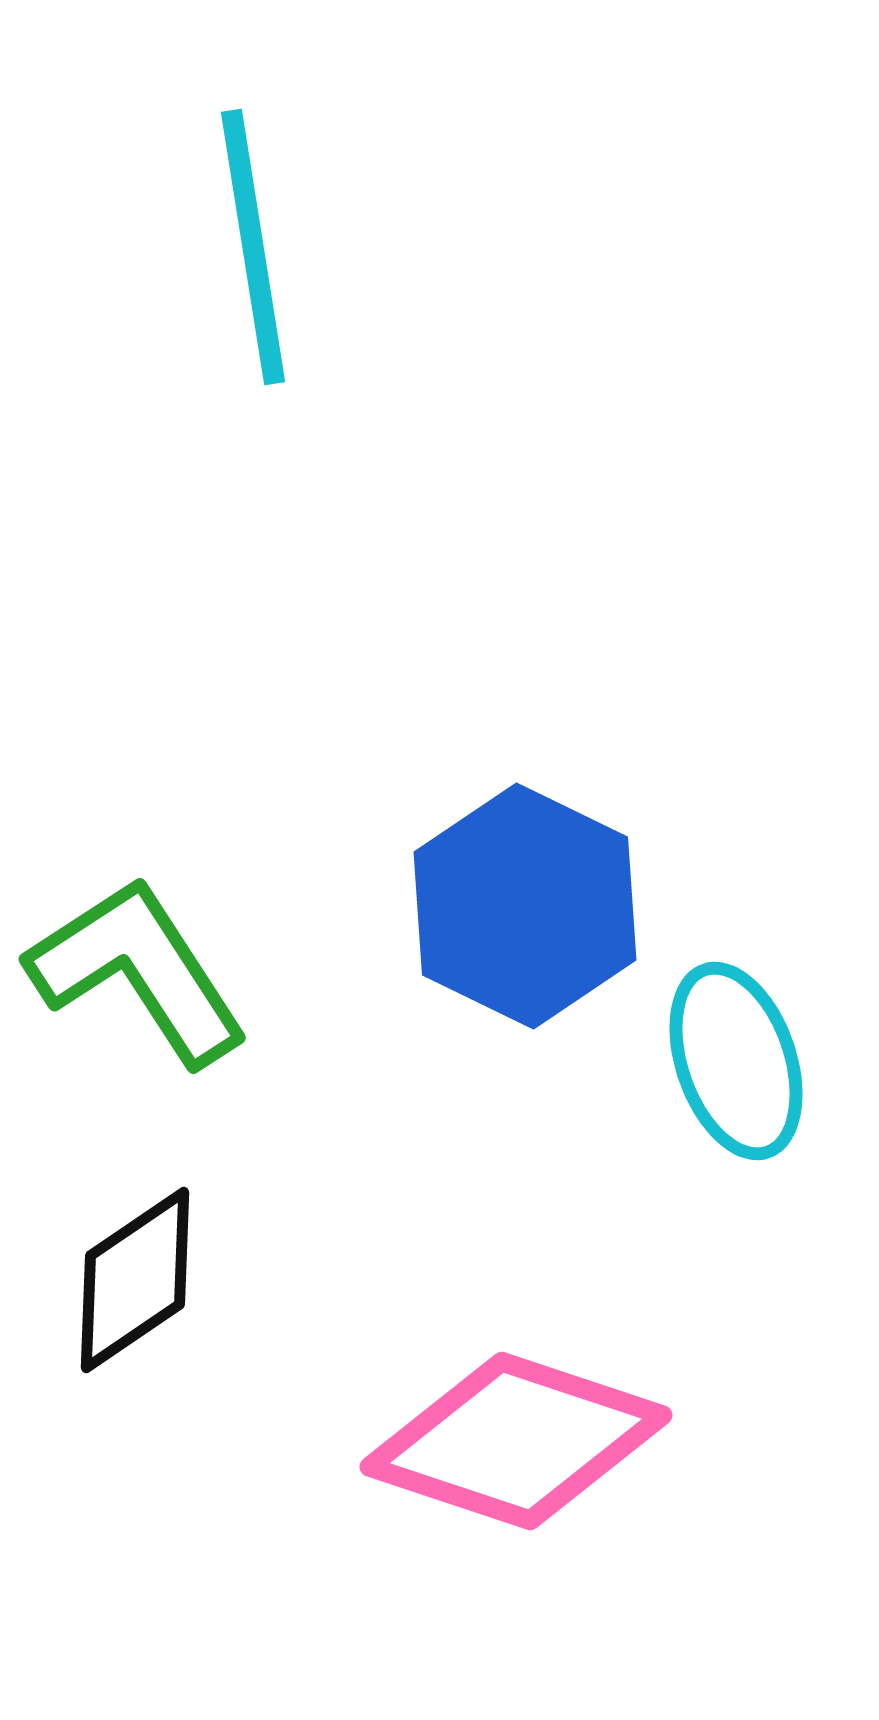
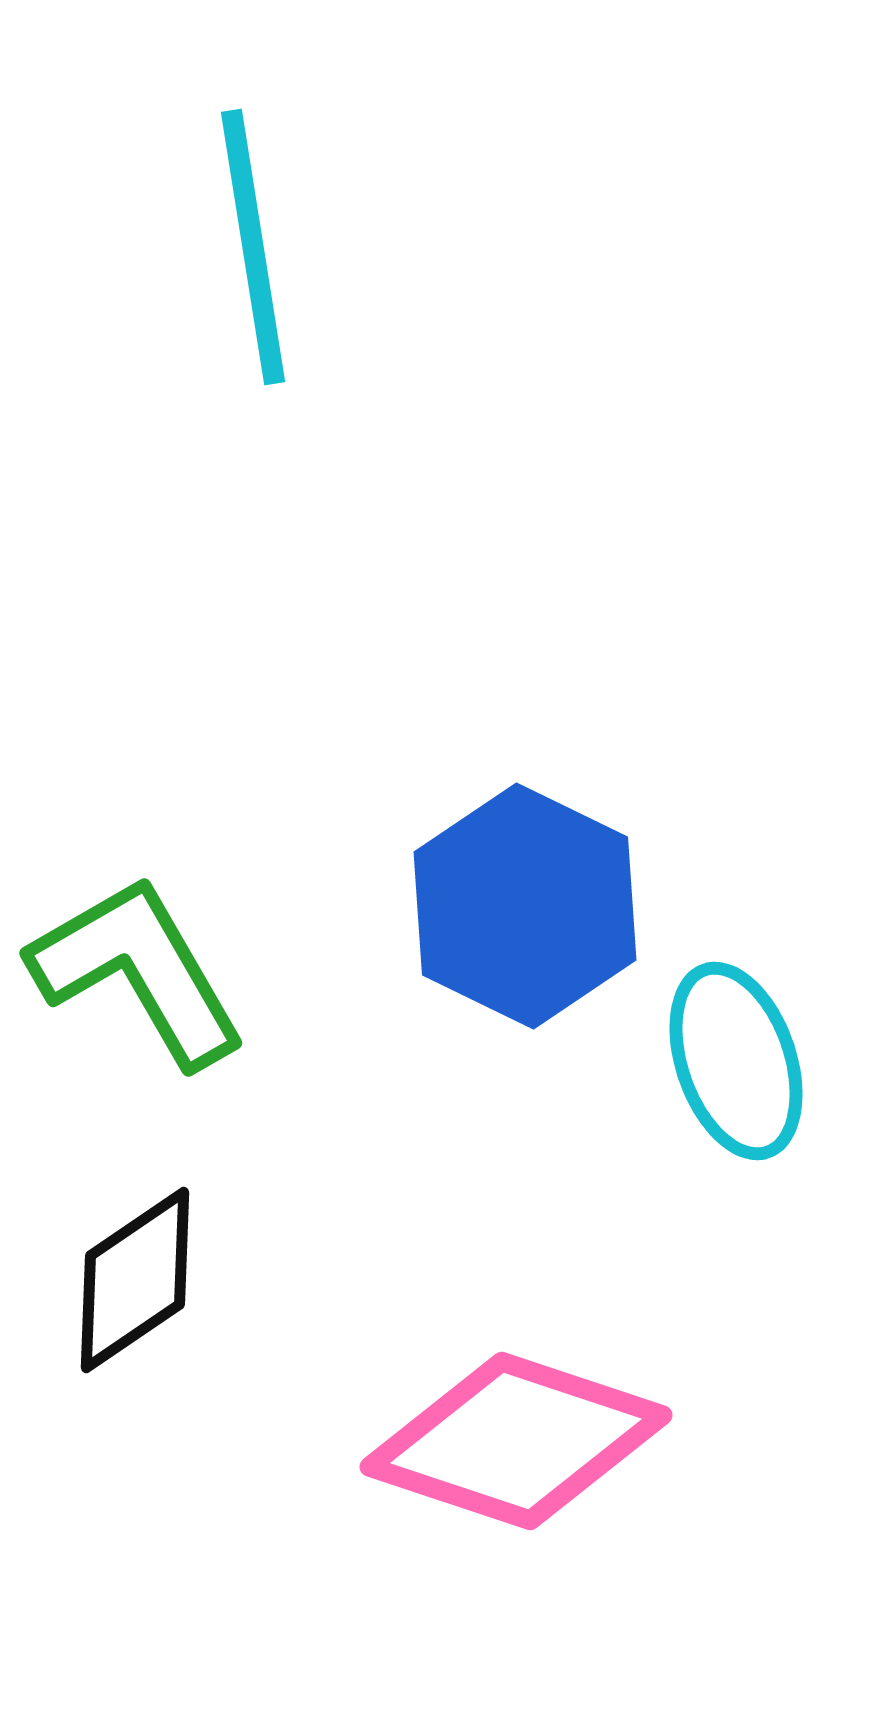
green L-shape: rotated 3 degrees clockwise
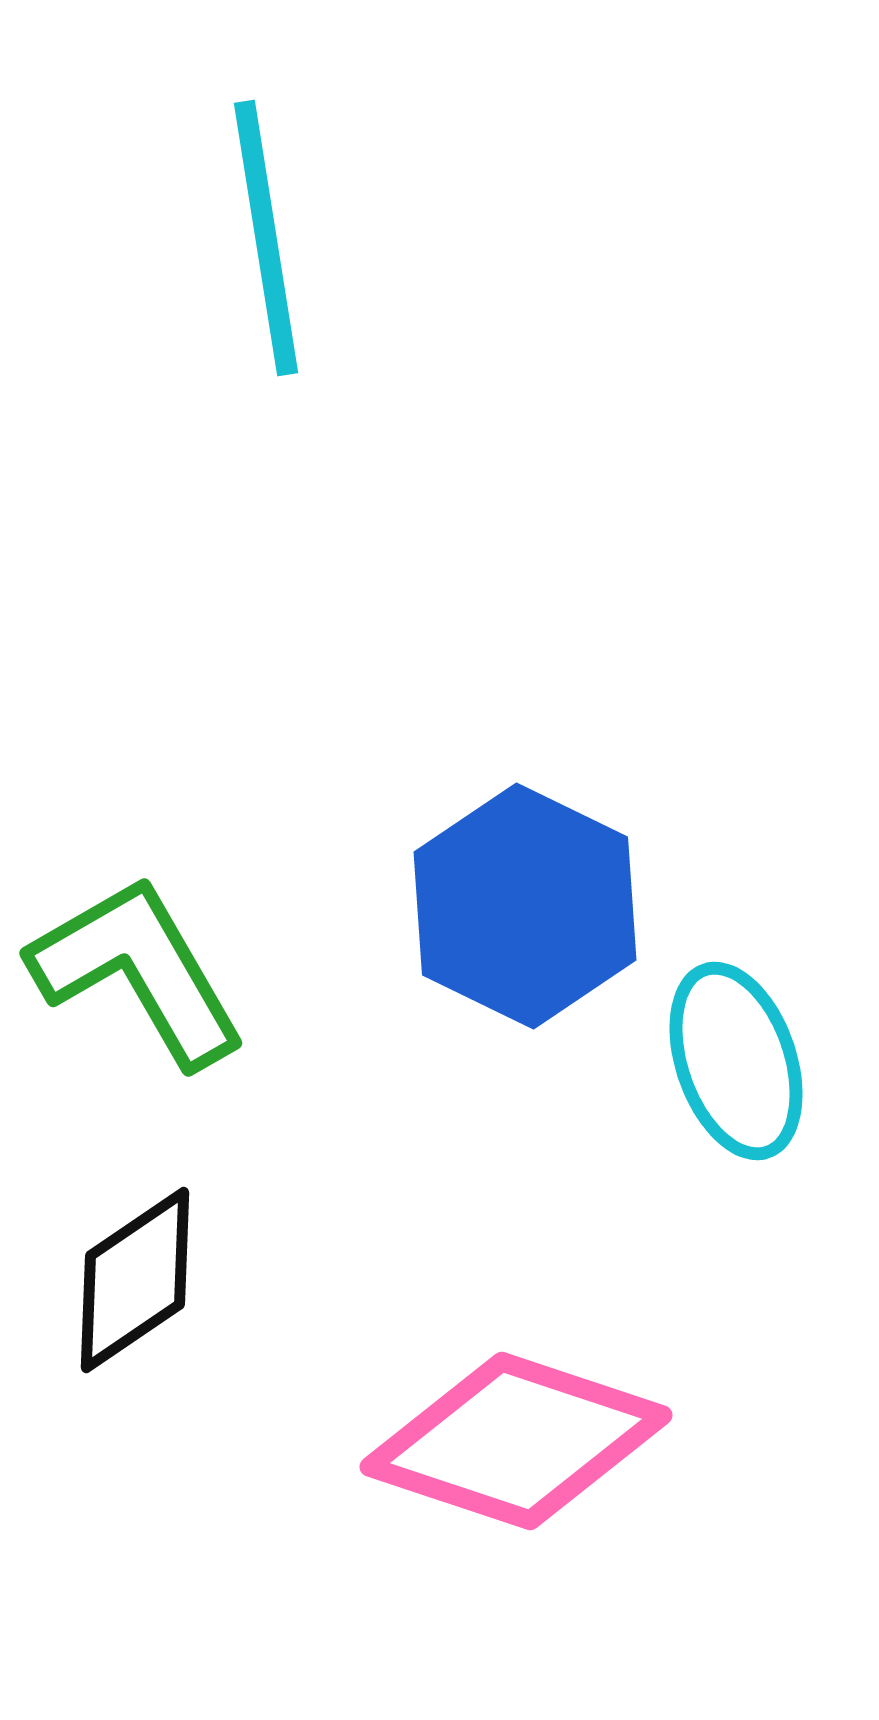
cyan line: moved 13 px right, 9 px up
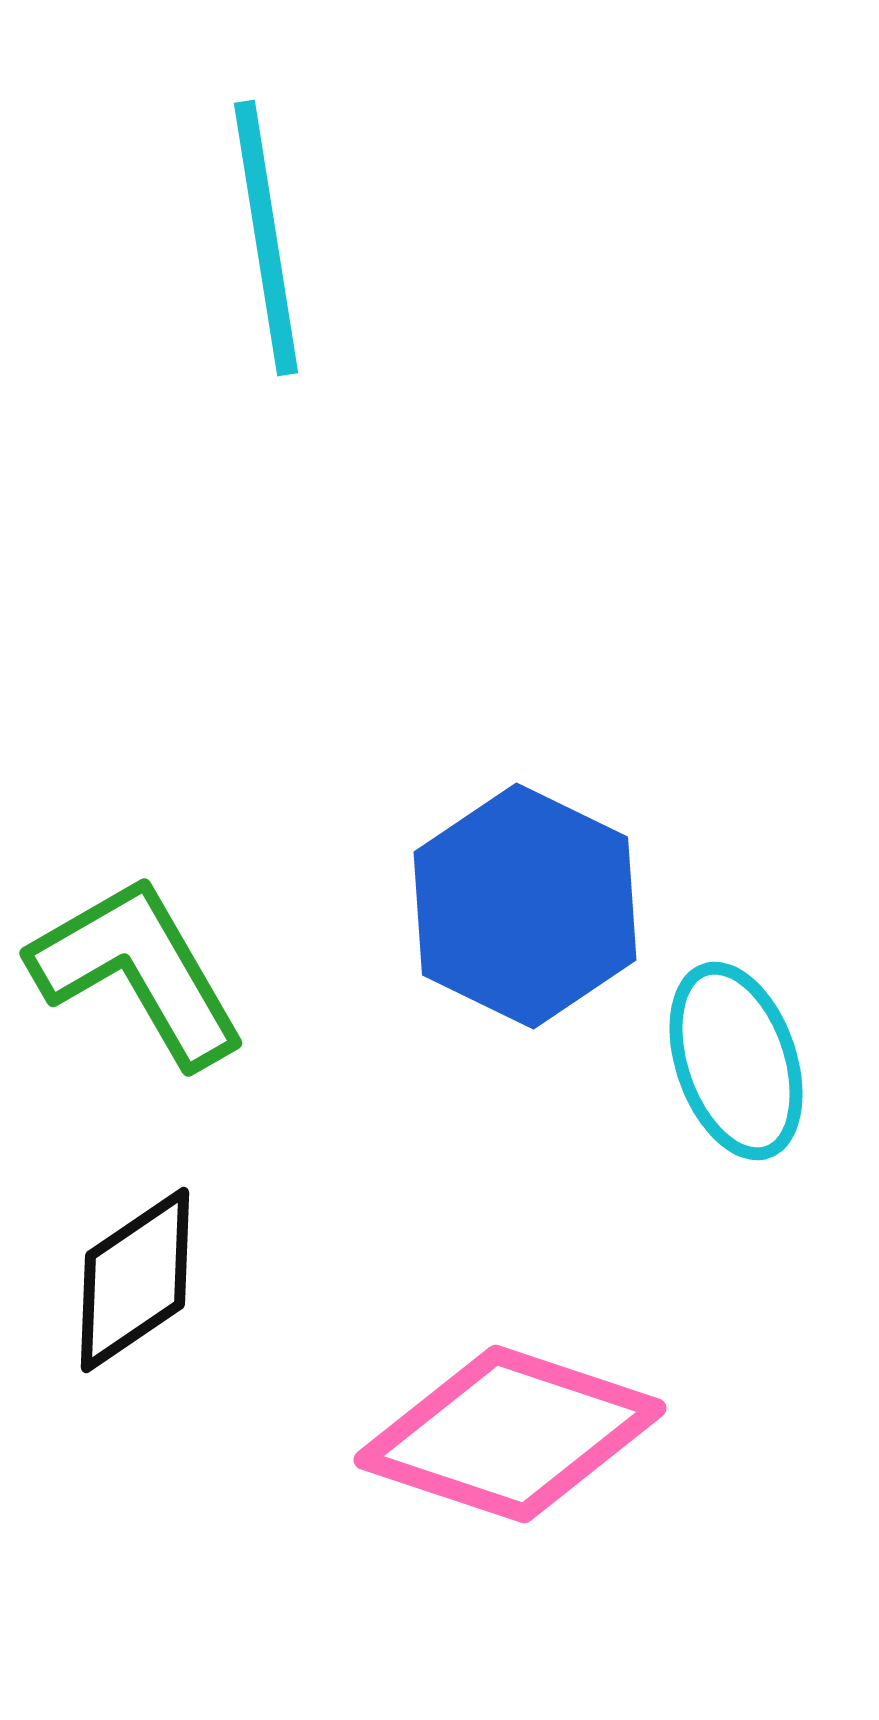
pink diamond: moved 6 px left, 7 px up
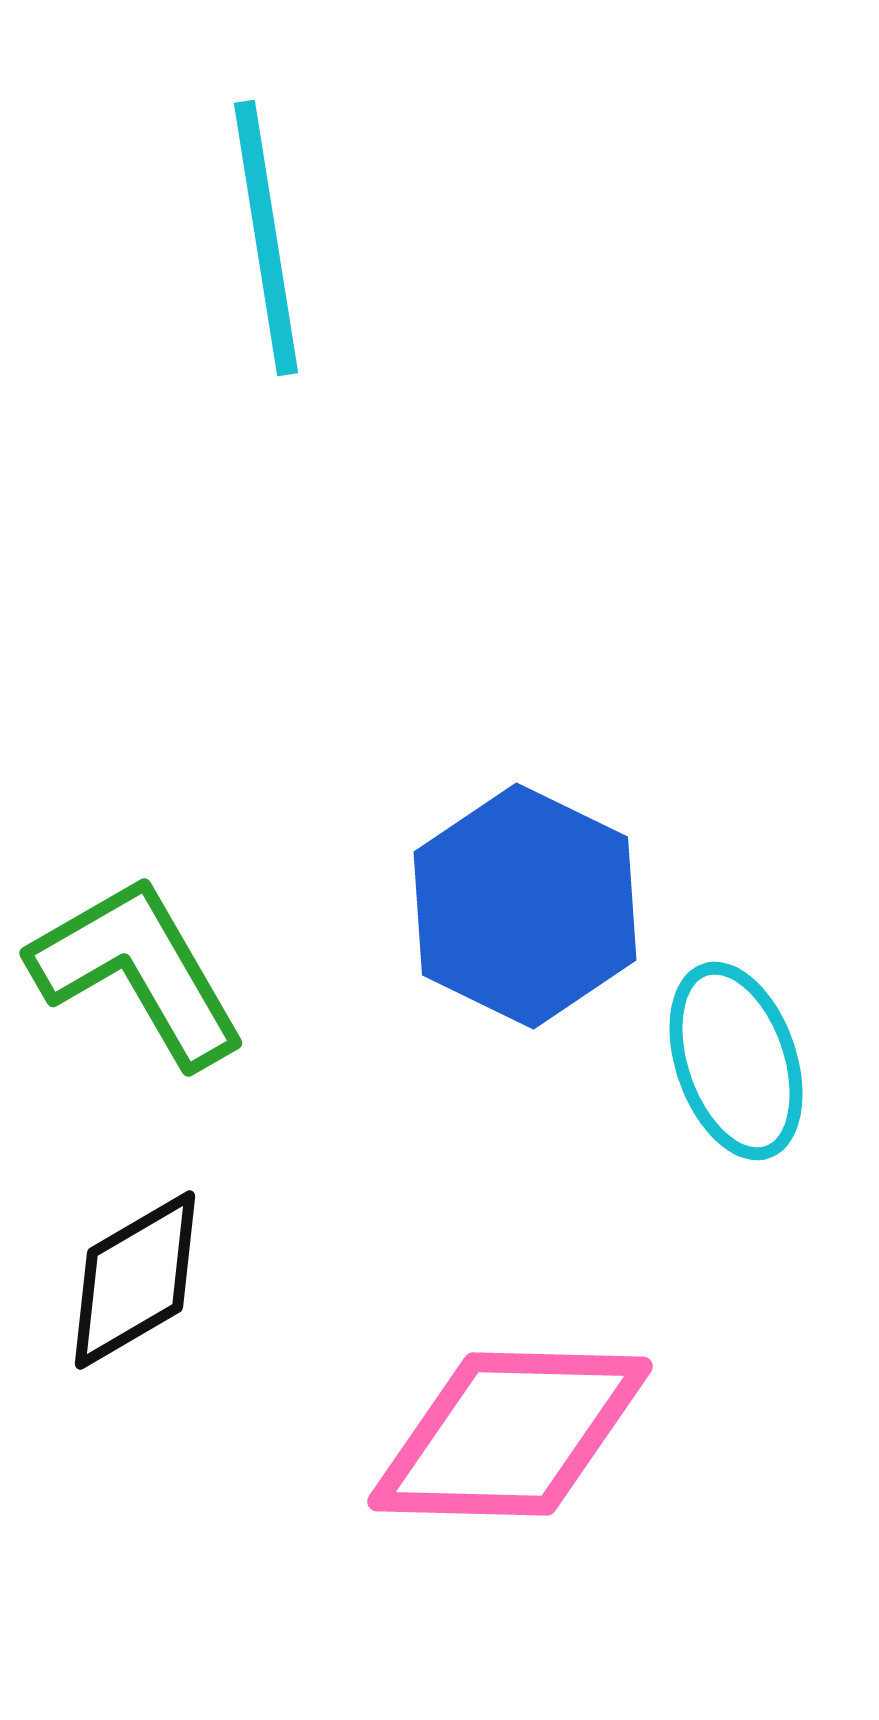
black diamond: rotated 4 degrees clockwise
pink diamond: rotated 17 degrees counterclockwise
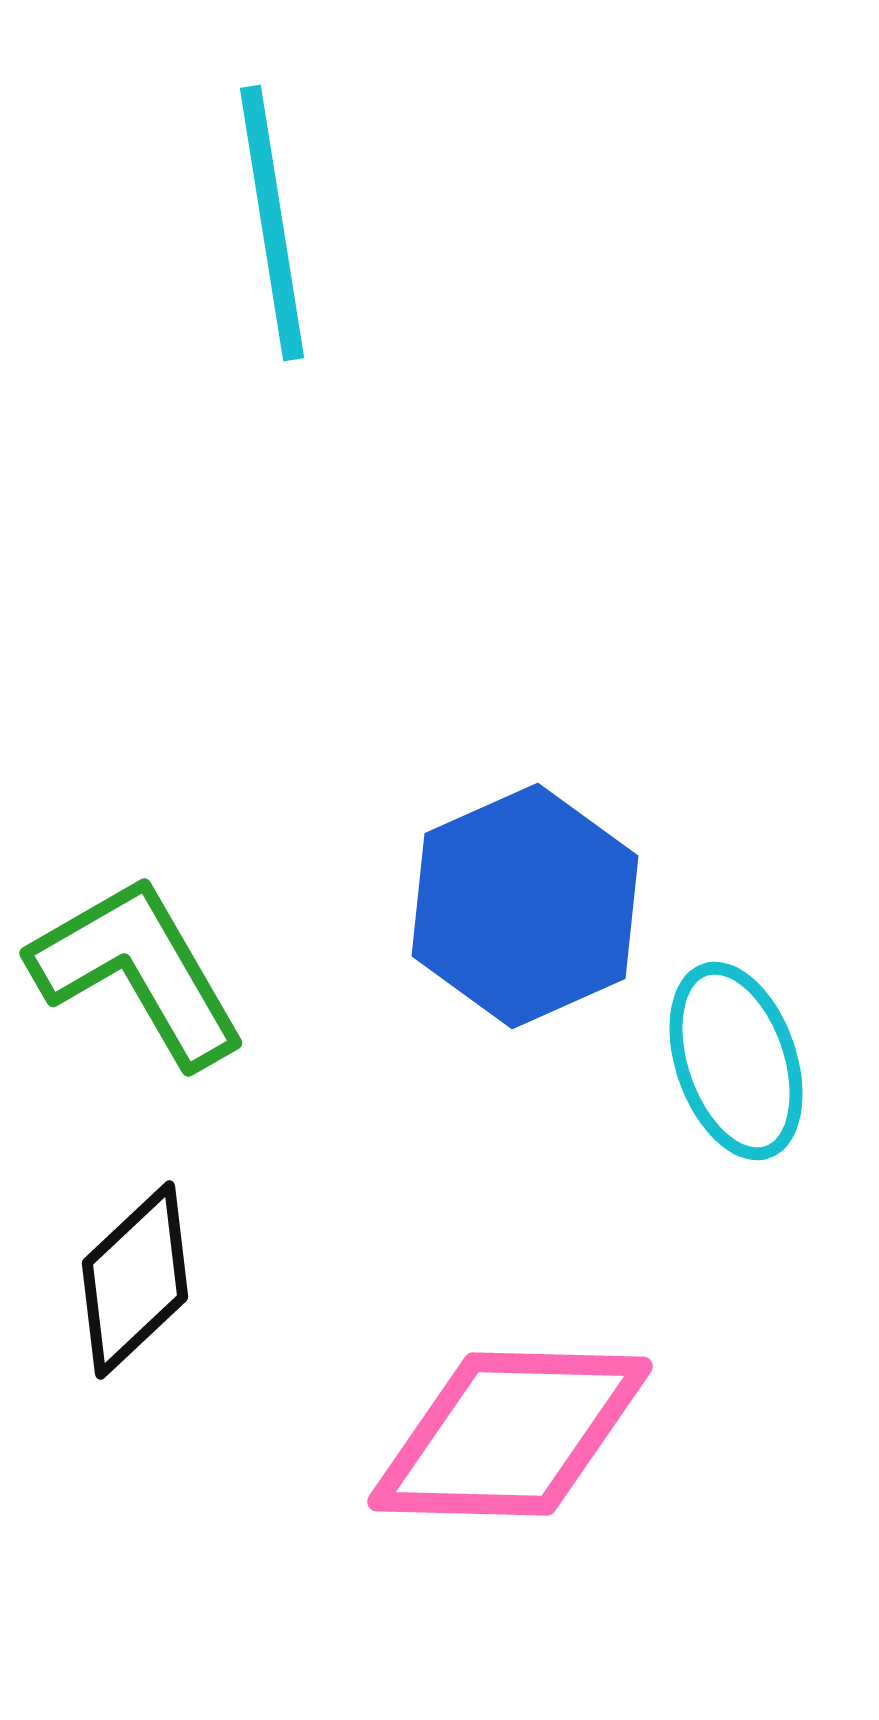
cyan line: moved 6 px right, 15 px up
blue hexagon: rotated 10 degrees clockwise
black diamond: rotated 13 degrees counterclockwise
